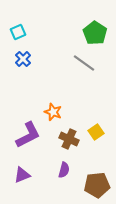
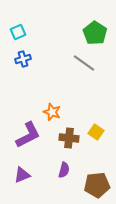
blue cross: rotated 28 degrees clockwise
orange star: moved 1 px left
yellow square: rotated 21 degrees counterclockwise
brown cross: moved 1 px up; rotated 18 degrees counterclockwise
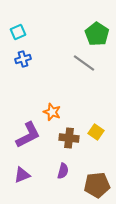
green pentagon: moved 2 px right, 1 px down
purple semicircle: moved 1 px left, 1 px down
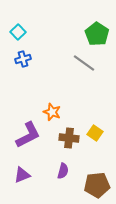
cyan square: rotated 21 degrees counterclockwise
yellow square: moved 1 px left, 1 px down
